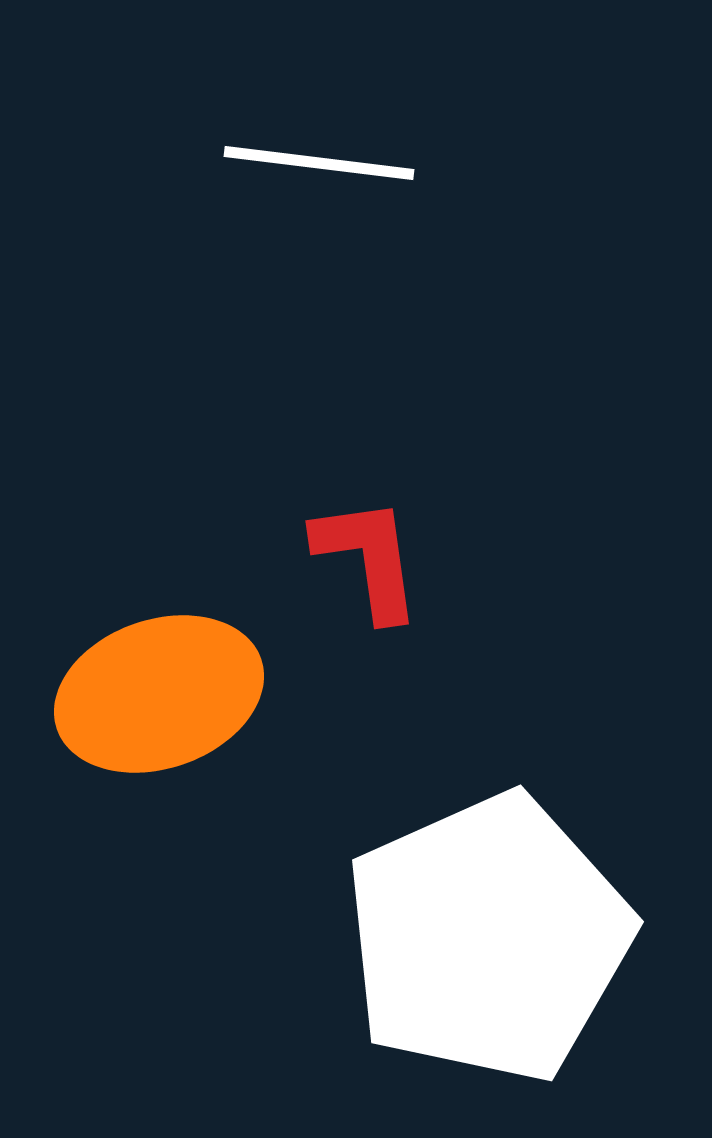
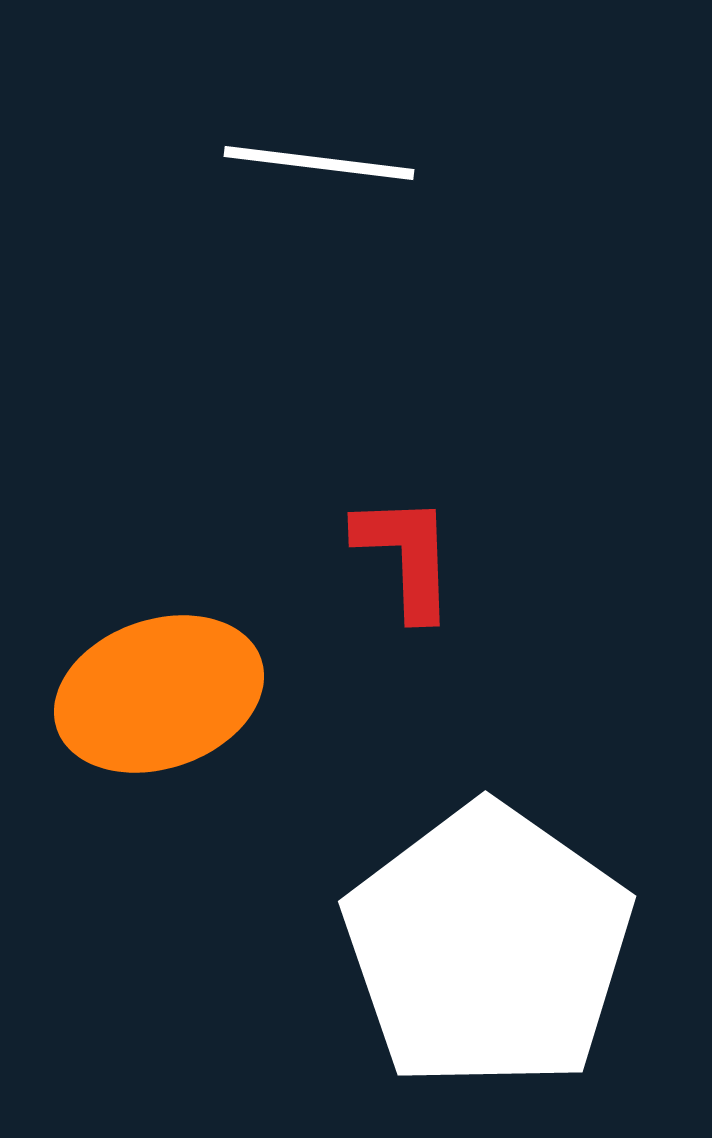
red L-shape: moved 38 px right, 2 px up; rotated 6 degrees clockwise
white pentagon: moved 9 px down; rotated 13 degrees counterclockwise
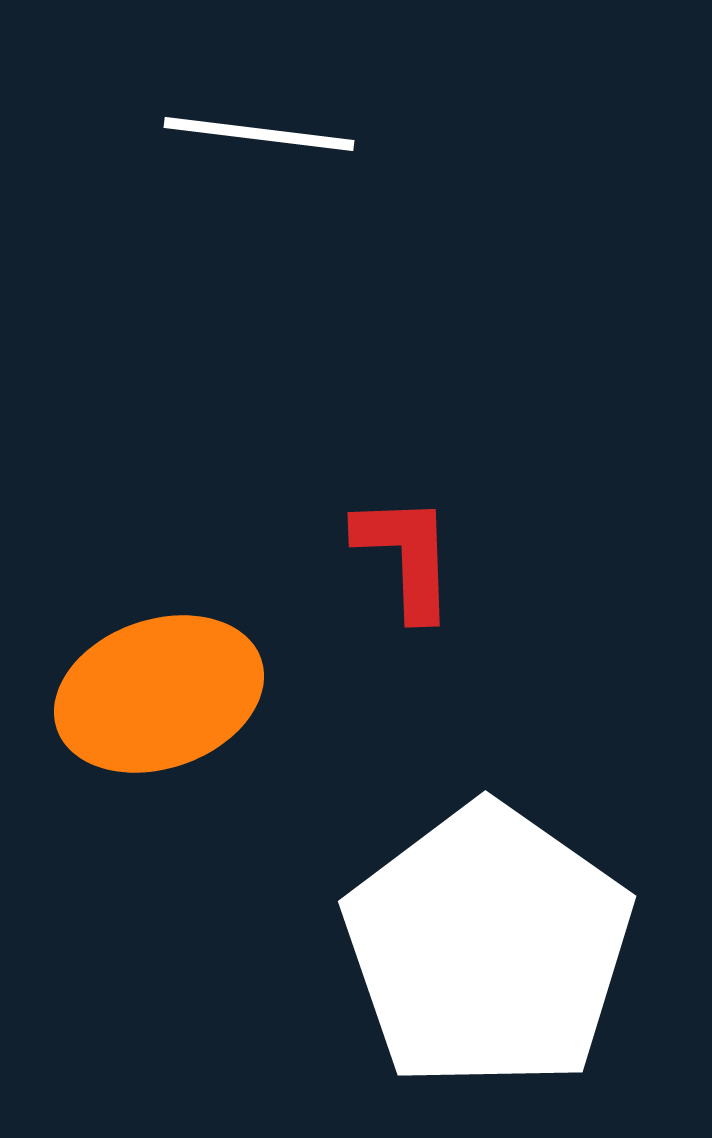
white line: moved 60 px left, 29 px up
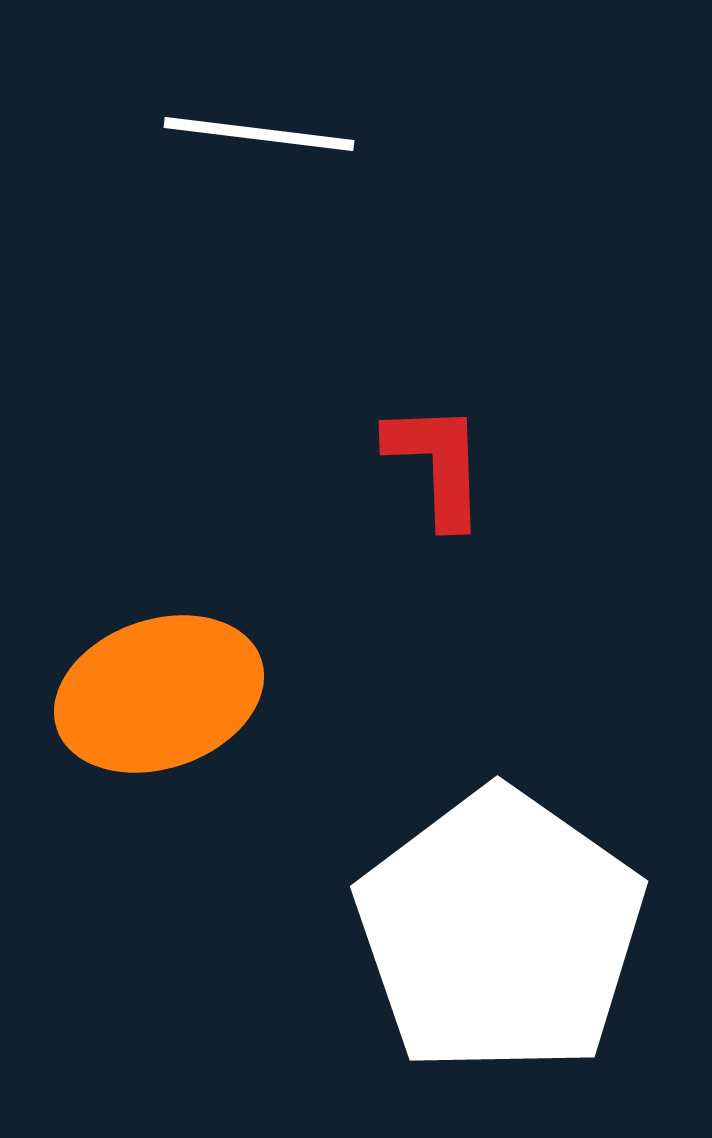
red L-shape: moved 31 px right, 92 px up
white pentagon: moved 12 px right, 15 px up
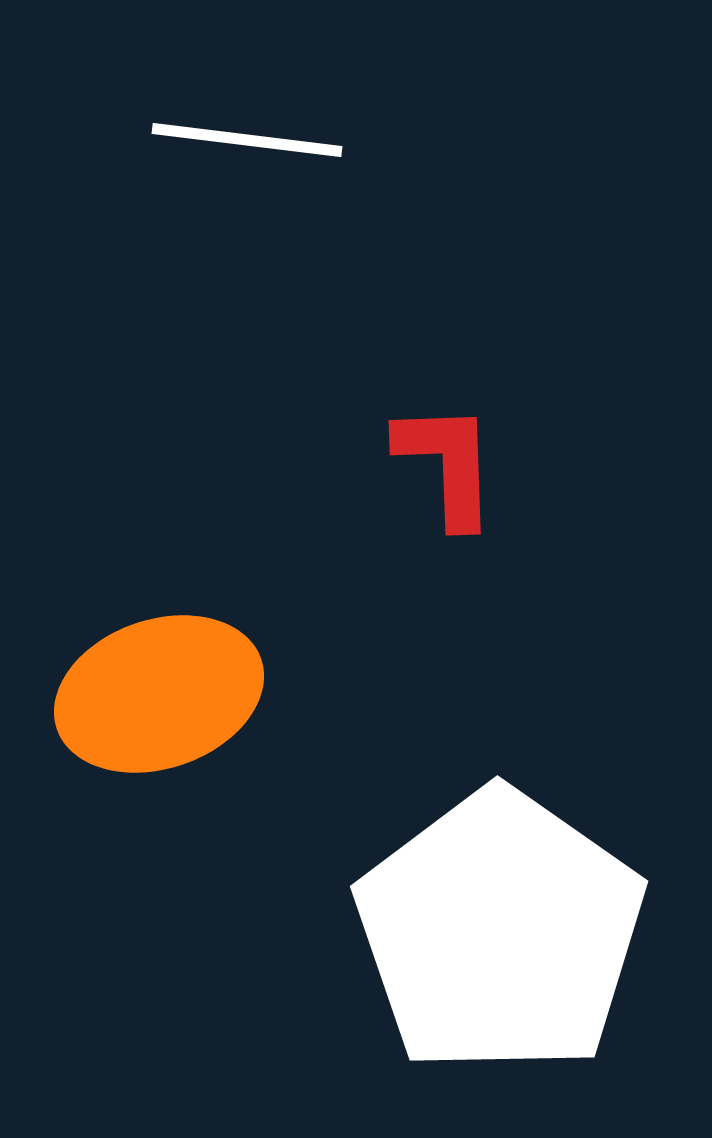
white line: moved 12 px left, 6 px down
red L-shape: moved 10 px right
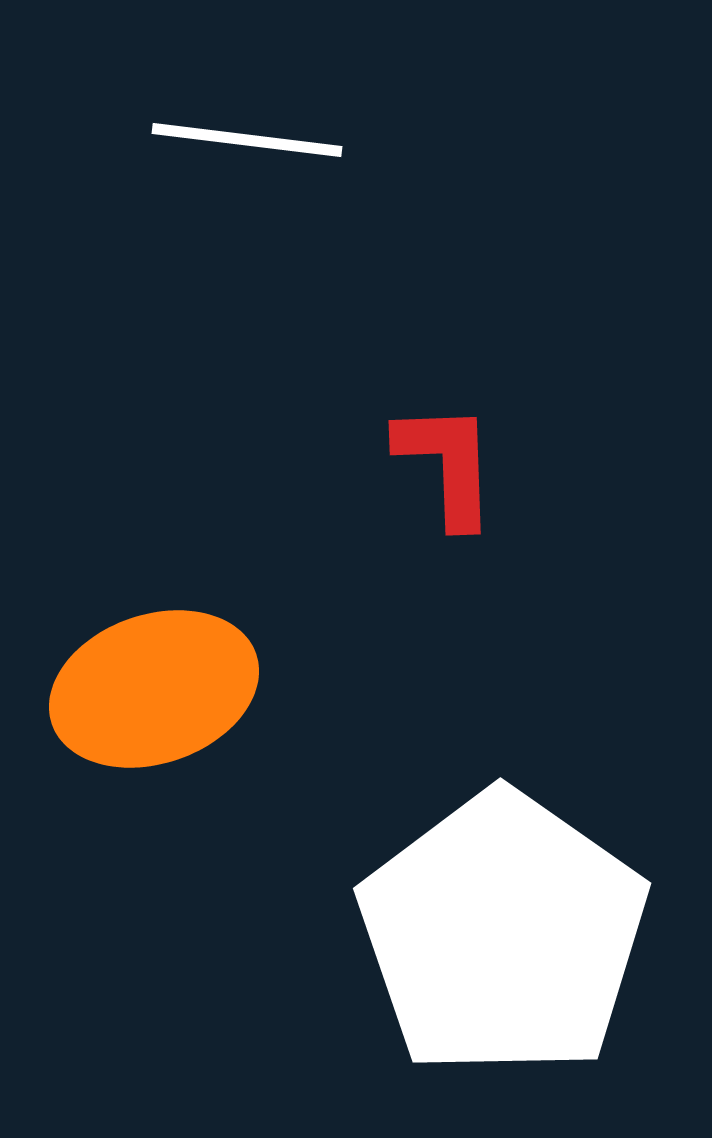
orange ellipse: moved 5 px left, 5 px up
white pentagon: moved 3 px right, 2 px down
